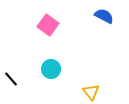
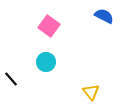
pink square: moved 1 px right, 1 px down
cyan circle: moved 5 px left, 7 px up
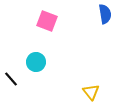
blue semicircle: moved 1 px right, 2 px up; rotated 54 degrees clockwise
pink square: moved 2 px left, 5 px up; rotated 15 degrees counterclockwise
cyan circle: moved 10 px left
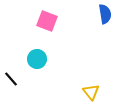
cyan circle: moved 1 px right, 3 px up
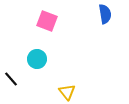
yellow triangle: moved 24 px left
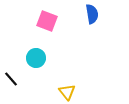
blue semicircle: moved 13 px left
cyan circle: moved 1 px left, 1 px up
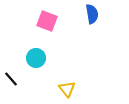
yellow triangle: moved 3 px up
